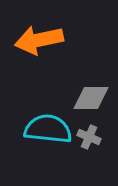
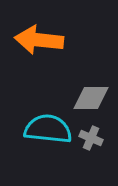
orange arrow: rotated 18 degrees clockwise
gray cross: moved 2 px right, 1 px down
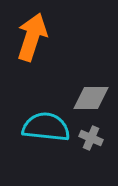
orange arrow: moved 7 px left, 3 px up; rotated 102 degrees clockwise
cyan semicircle: moved 2 px left, 2 px up
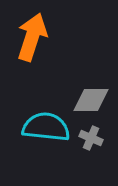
gray diamond: moved 2 px down
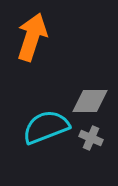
gray diamond: moved 1 px left, 1 px down
cyan semicircle: rotated 27 degrees counterclockwise
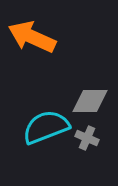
orange arrow: rotated 84 degrees counterclockwise
gray cross: moved 4 px left
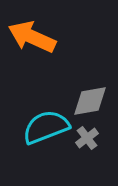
gray diamond: rotated 9 degrees counterclockwise
gray cross: rotated 30 degrees clockwise
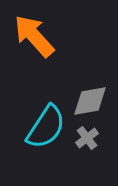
orange arrow: moved 2 px right, 1 px up; rotated 24 degrees clockwise
cyan semicircle: rotated 144 degrees clockwise
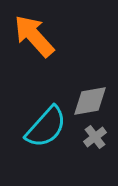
cyan semicircle: rotated 9 degrees clockwise
gray cross: moved 8 px right, 1 px up
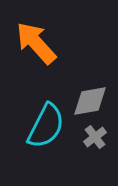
orange arrow: moved 2 px right, 7 px down
cyan semicircle: moved 1 px up; rotated 15 degrees counterclockwise
